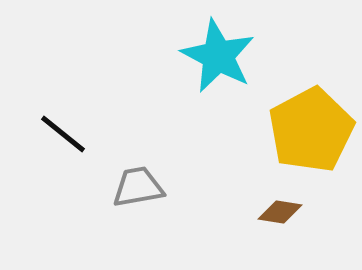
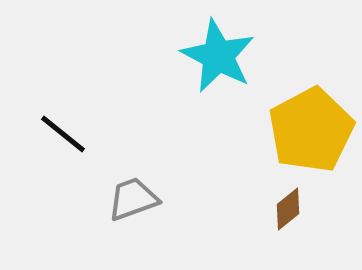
gray trapezoid: moved 5 px left, 12 px down; rotated 10 degrees counterclockwise
brown diamond: moved 8 px right, 3 px up; rotated 48 degrees counterclockwise
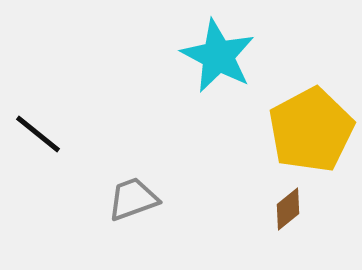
black line: moved 25 px left
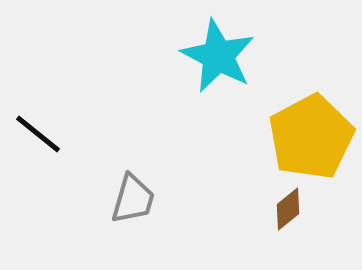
yellow pentagon: moved 7 px down
gray trapezoid: rotated 126 degrees clockwise
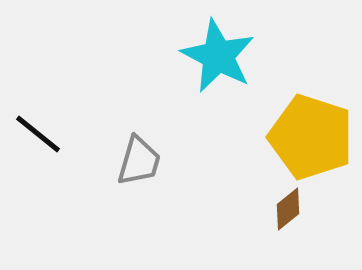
yellow pentagon: rotated 26 degrees counterclockwise
gray trapezoid: moved 6 px right, 38 px up
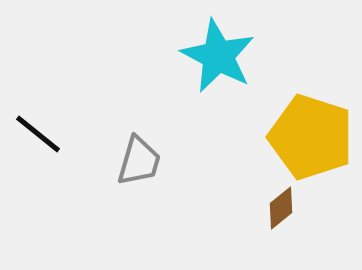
brown diamond: moved 7 px left, 1 px up
